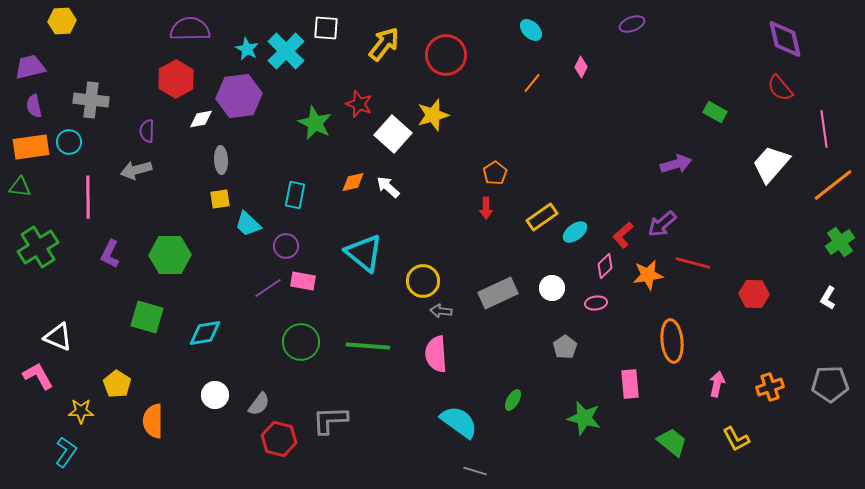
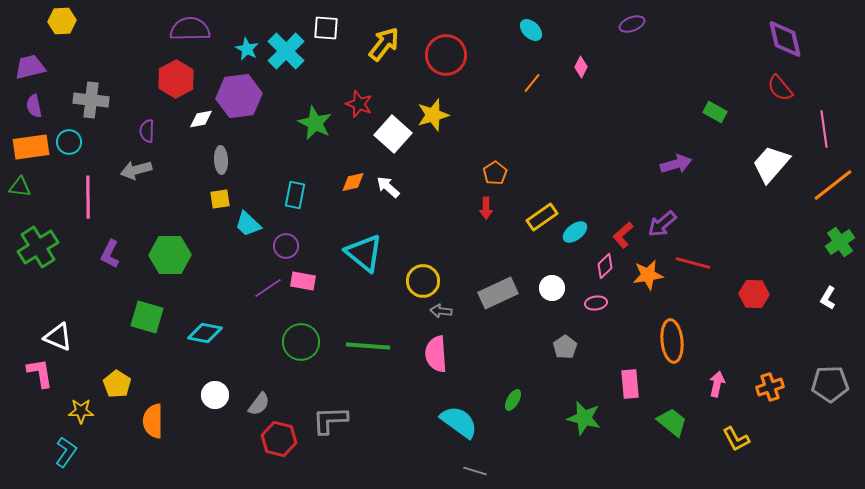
cyan diamond at (205, 333): rotated 20 degrees clockwise
pink L-shape at (38, 376): moved 2 px right, 3 px up; rotated 20 degrees clockwise
green trapezoid at (672, 442): moved 20 px up
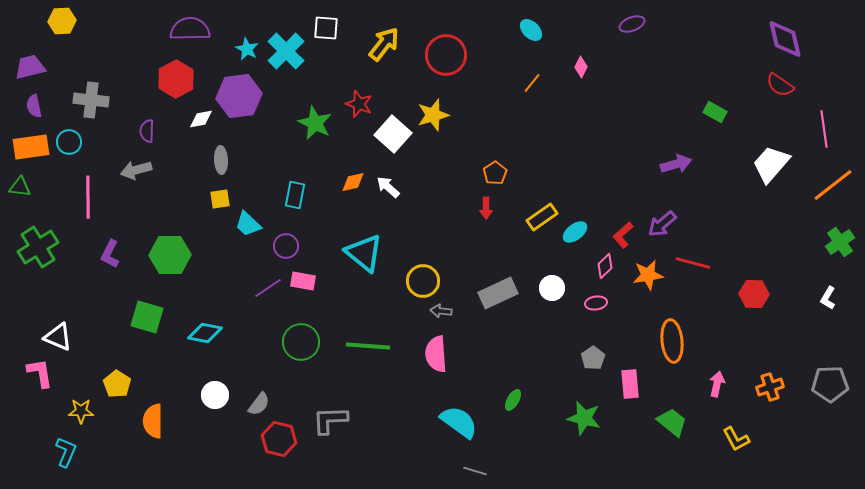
red semicircle at (780, 88): moved 3 px up; rotated 16 degrees counterclockwise
gray pentagon at (565, 347): moved 28 px right, 11 px down
cyan L-shape at (66, 452): rotated 12 degrees counterclockwise
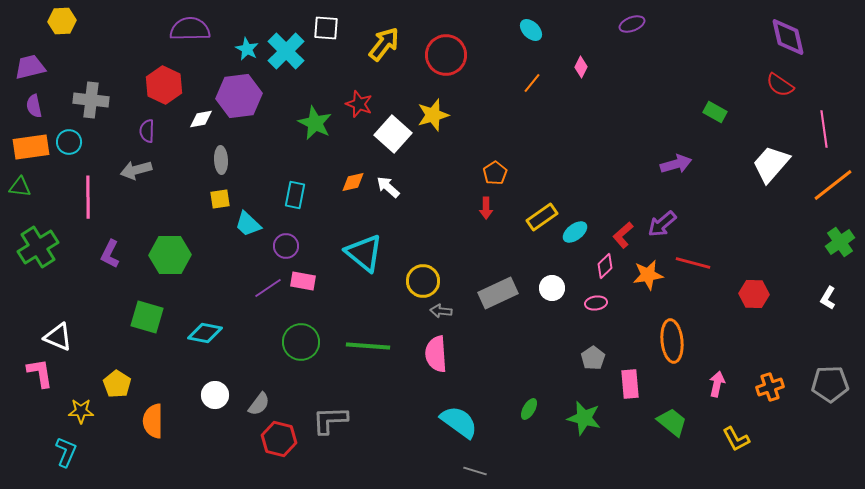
purple diamond at (785, 39): moved 3 px right, 2 px up
red hexagon at (176, 79): moved 12 px left, 6 px down; rotated 6 degrees counterclockwise
green ellipse at (513, 400): moved 16 px right, 9 px down
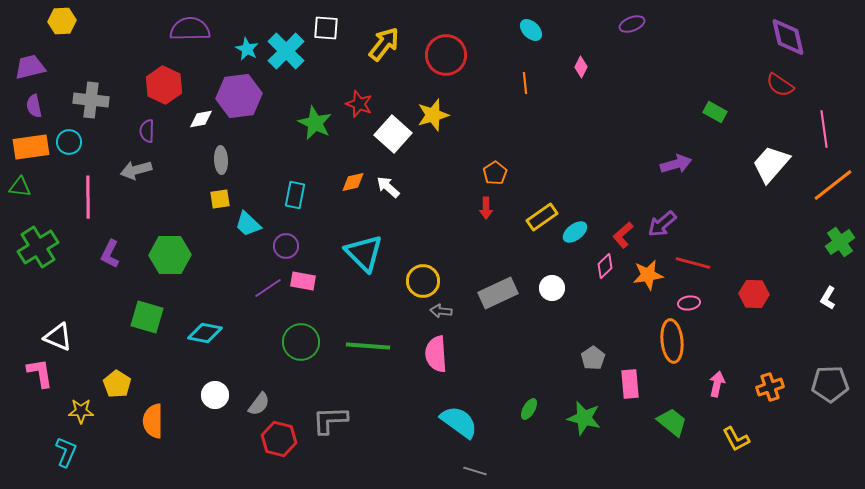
orange line at (532, 83): moved 7 px left; rotated 45 degrees counterclockwise
cyan triangle at (364, 253): rotated 6 degrees clockwise
pink ellipse at (596, 303): moved 93 px right
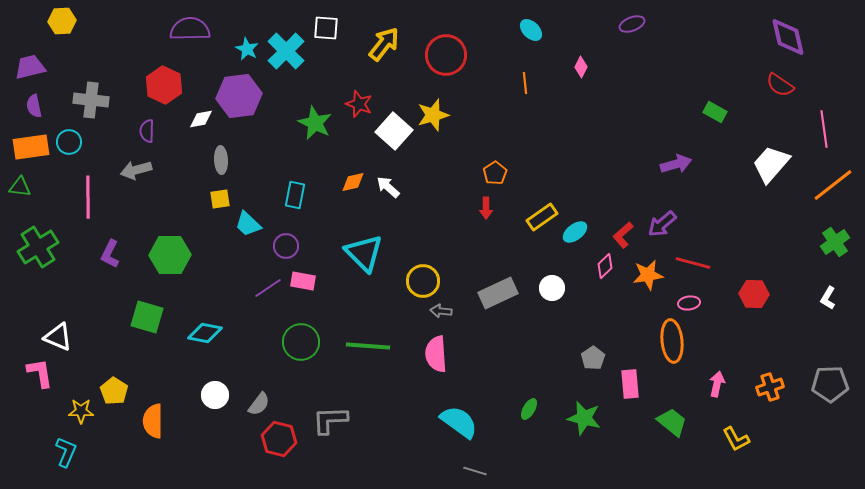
white square at (393, 134): moved 1 px right, 3 px up
green cross at (840, 242): moved 5 px left
yellow pentagon at (117, 384): moved 3 px left, 7 px down
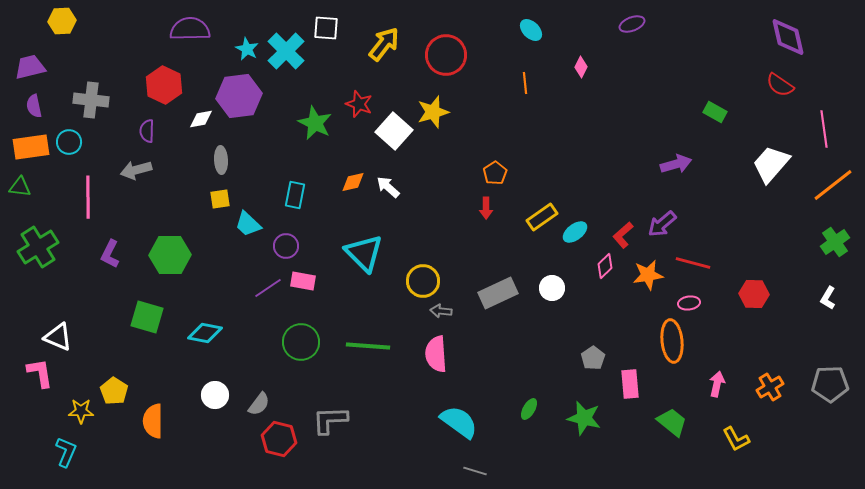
yellow star at (433, 115): moved 3 px up
orange cross at (770, 387): rotated 12 degrees counterclockwise
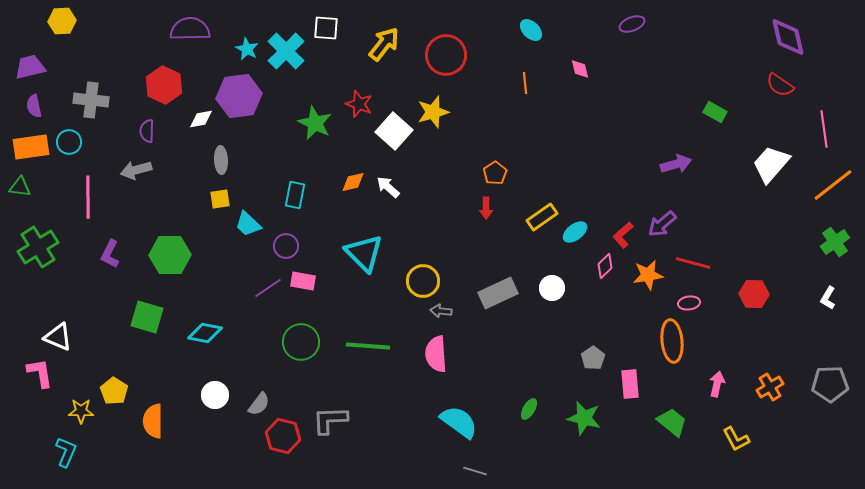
pink diamond at (581, 67): moved 1 px left, 2 px down; rotated 40 degrees counterclockwise
red hexagon at (279, 439): moved 4 px right, 3 px up
